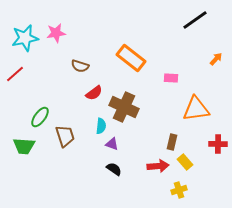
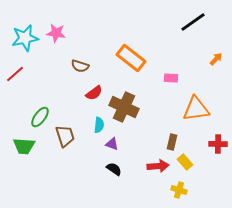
black line: moved 2 px left, 2 px down
pink star: rotated 18 degrees clockwise
cyan semicircle: moved 2 px left, 1 px up
yellow cross: rotated 35 degrees clockwise
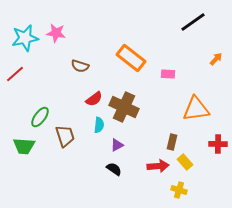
pink rectangle: moved 3 px left, 4 px up
red semicircle: moved 6 px down
purple triangle: moved 5 px right, 1 px down; rotated 48 degrees counterclockwise
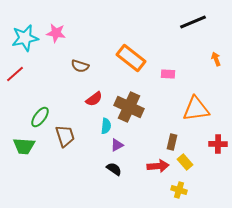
black line: rotated 12 degrees clockwise
orange arrow: rotated 64 degrees counterclockwise
brown cross: moved 5 px right
cyan semicircle: moved 7 px right, 1 px down
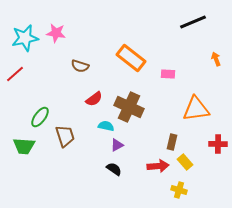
cyan semicircle: rotated 84 degrees counterclockwise
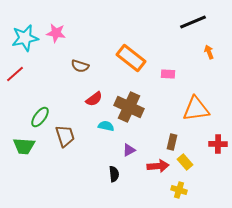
orange arrow: moved 7 px left, 7 px up
purple triangle: moved 12 px right, 5 px down
black semicircle: moved 5 px down; rotated 49 degrees clockwise
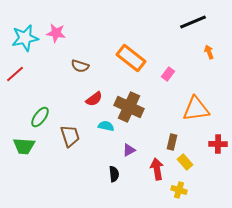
pink rectangle: rotated 56 degrees counterclockwise
brown trapezoid: moved 5 px right
red arrow: moved 1 px left, 3 px down; rotated 95 degrees counterclockwise
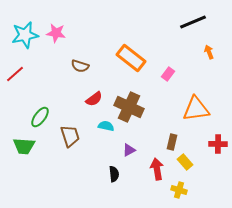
cyan star: moved 3 px up
